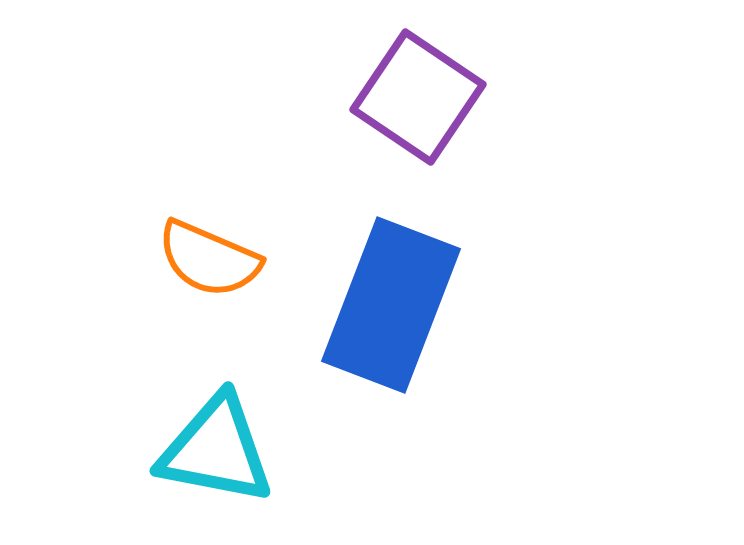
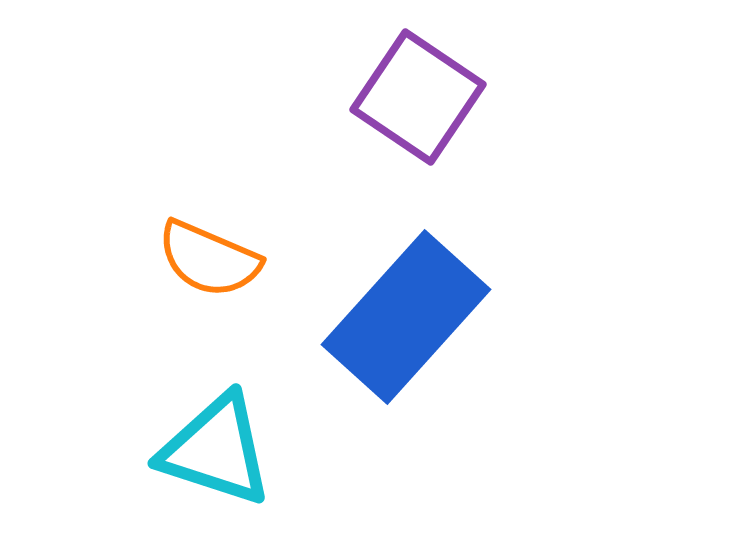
blue rectangle: moved 15 px right, 12 px down; rotated 21 degrees clockwise
cyan triangle: rotated 7 degrees clockwise
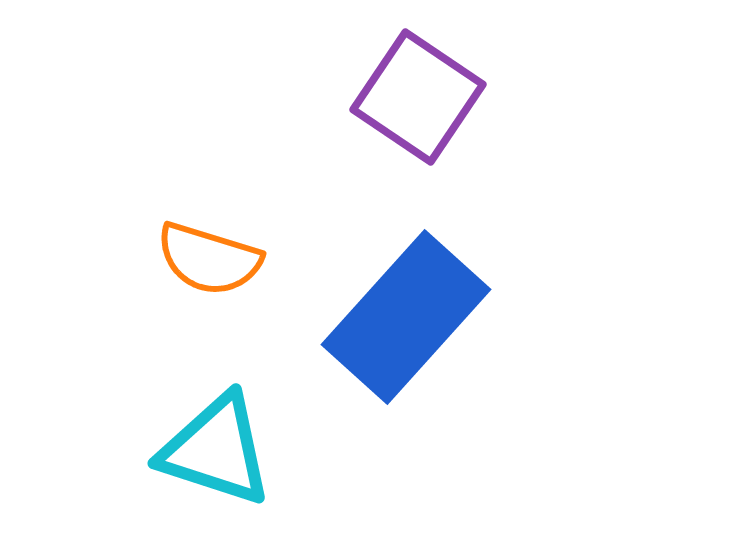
orange semicircle: rotated 6 degrees counterclockwise
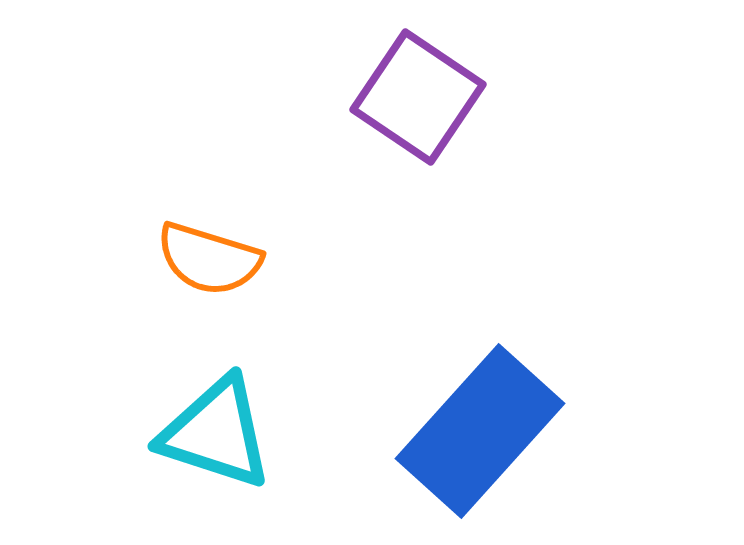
blue rectangle: moved 74 px right, 114 px down
cyan triangle: moved 17 px up
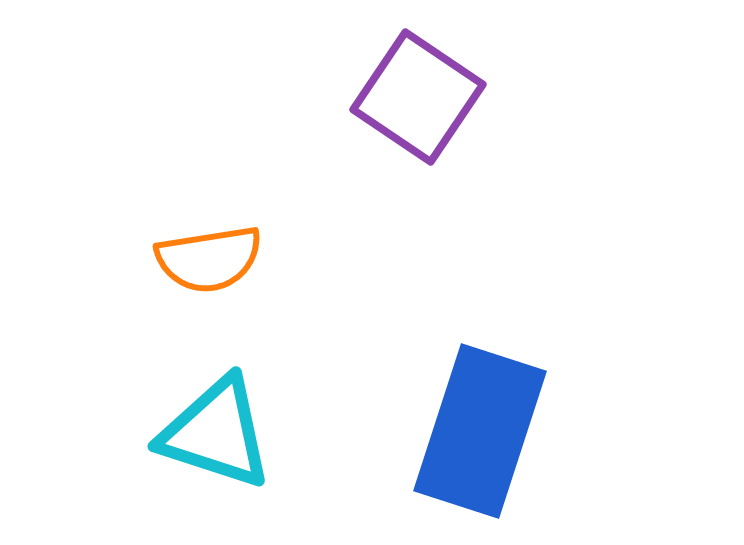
orange semicircle: rotated 26 degrees counterclockwise
blue rectangle: rotated 24 degrees counterclockwise
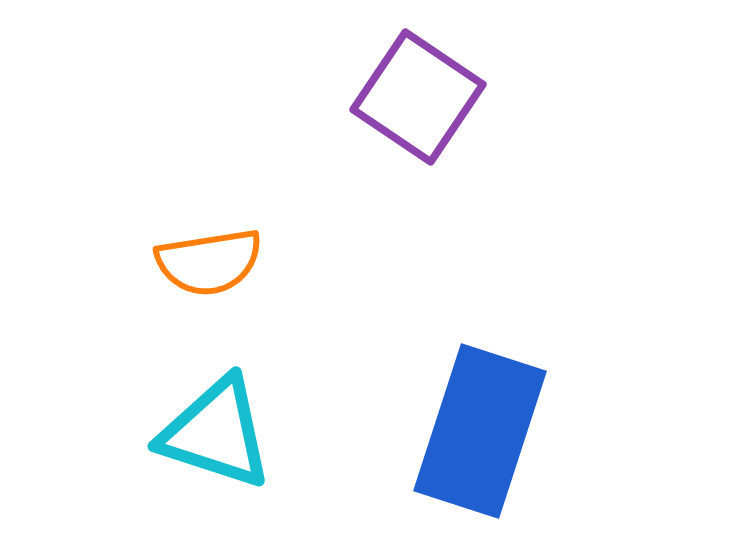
orange semicircle: moved 3 px down
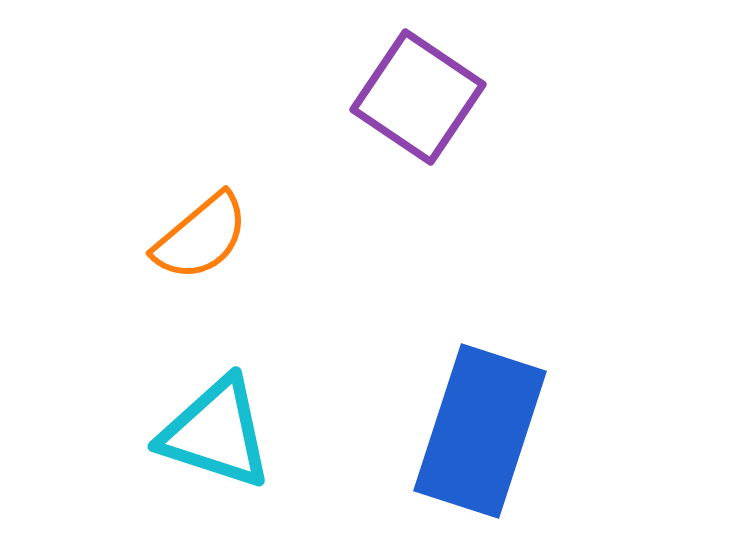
orange semicircle: moved 8 px left, 25 px up; rotated 31 degrees counterclockwise
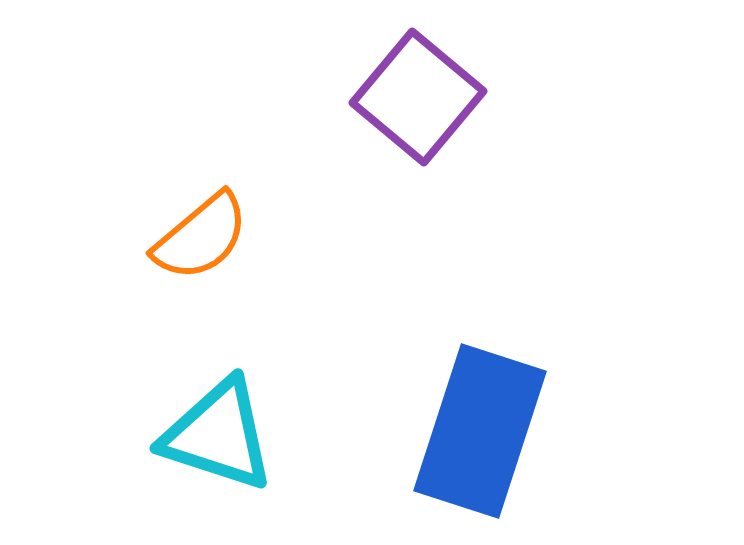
purple square: rotated 6 degrees clockwise
cyan triangle: moved 2 px right, 2 px down
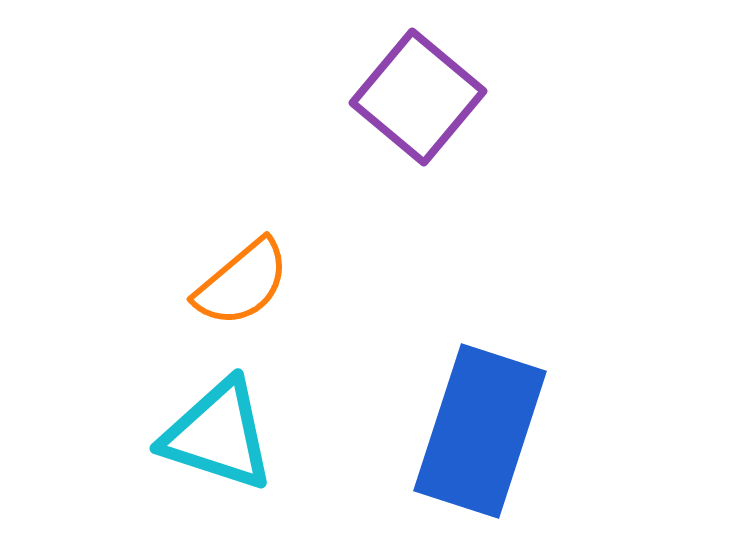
orange semicircle: moved 41 px right, 46 px down
